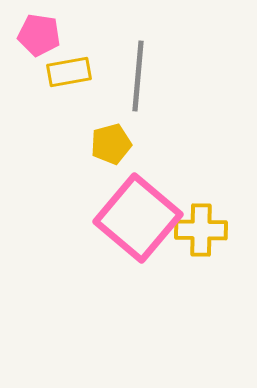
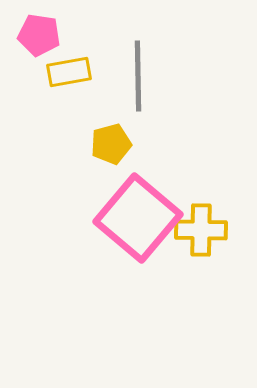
gray line: rotated 6 degrees counterclockwise
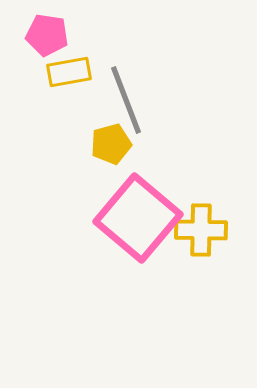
pink pentagon: moved 8 px right
gray line: moved 12 px left, 24 px down; rotated 20 degrees counterclockwise
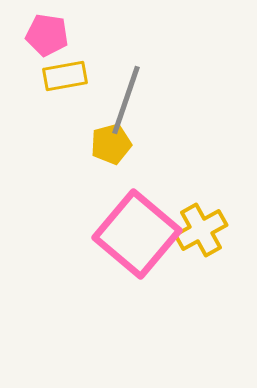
yellow rectangle: moved 4 px left, 4 px down
gray line: rotated 40 degrees clockwise
pink square: moved 1 px left, 16 px down
yellow cross: rotated 30 degrees counterclockwise
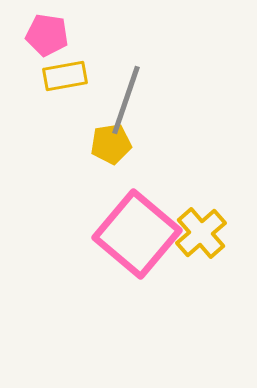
yellow pentagon: rotated 6 degrees clockwise
yellow cross: moved 3 px down; rotated 12 degrees counterclockwise
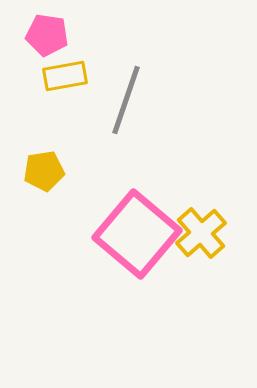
yellow pentagon: moved 67 px left, 27 px down
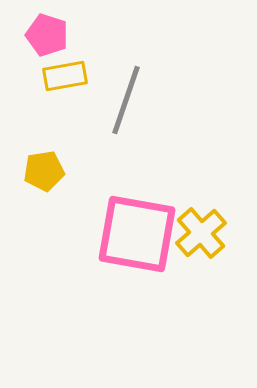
pink pentagon: rotated 9 degrees clockwise
pink square: rotated 30 degrees counterclockwise
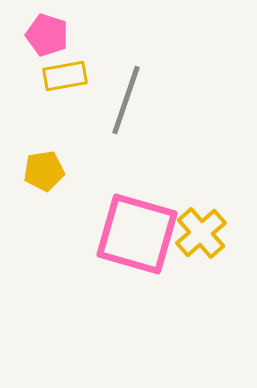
pink square: rotated 6 degrees clockwise
